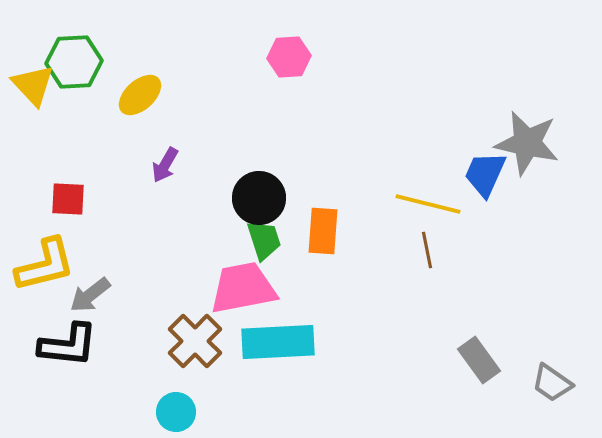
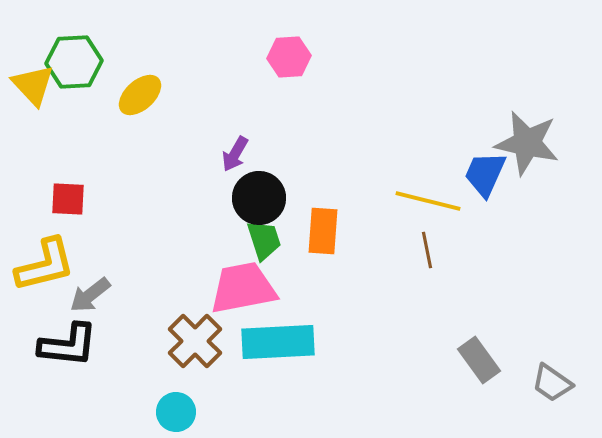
purple arrow: moved 70 px right, 11 px up
yellow line: moved 3 px up
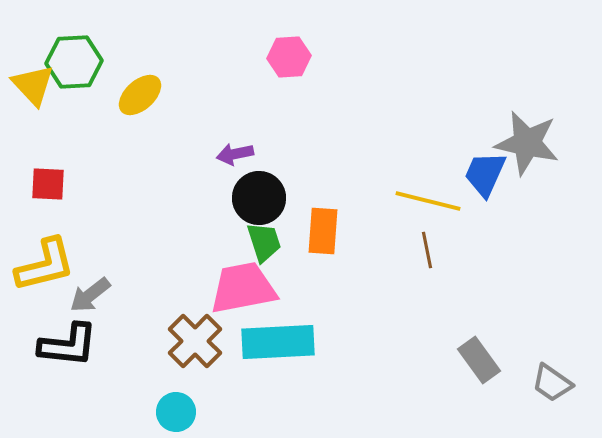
purple arrow: rotated 48 degrees clockwise
red square: moved 20 px left, 15 px up
green trapezoid: moved 2 px down
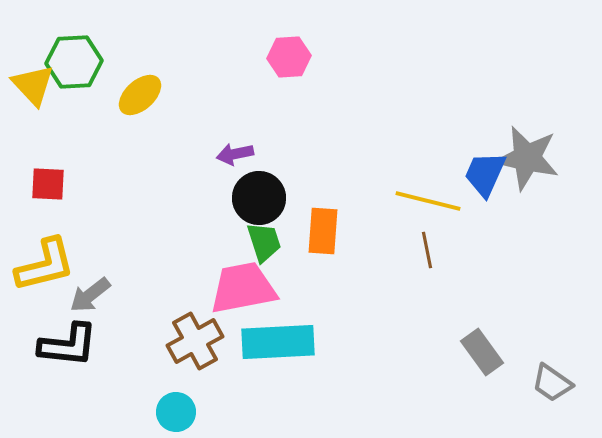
gray star: moved 15 px down
brown cross: rotated 16 degrees clockwise
gray rectangle: moved 3 px right, 8 px up
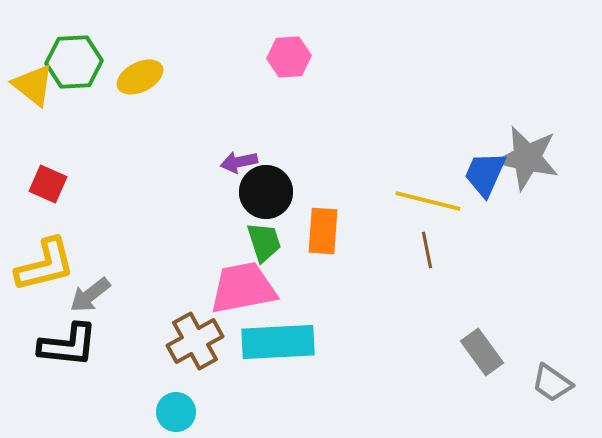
yellow triangle: rotated 9 degrees counterclockwise
yellow ellipse: moved 18 px up; rotated 15 degrees clockwise
purple arrow: moved 4 px right, 8 px down
red square: rotated 21 degrees clockwise
black circle: moved 7 px right, 6 px up
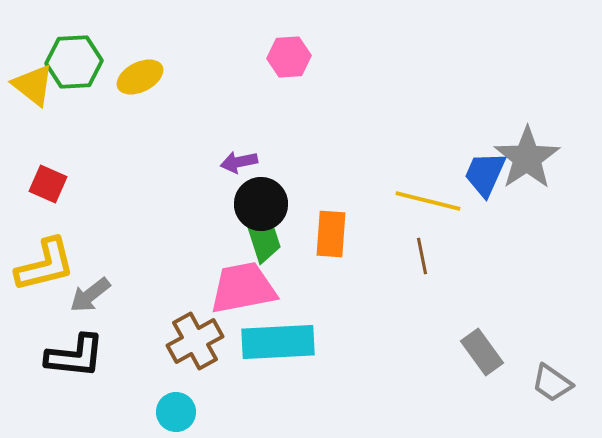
gray star: rotated 26 degrees clockwise
black circle: moved 5 px left, 12 px down
orange rectangle: moved 8 px right, 3 px down
brown line: moved 5 px left, 6 px down
black L-shape: moved 7 px right, 11 px down
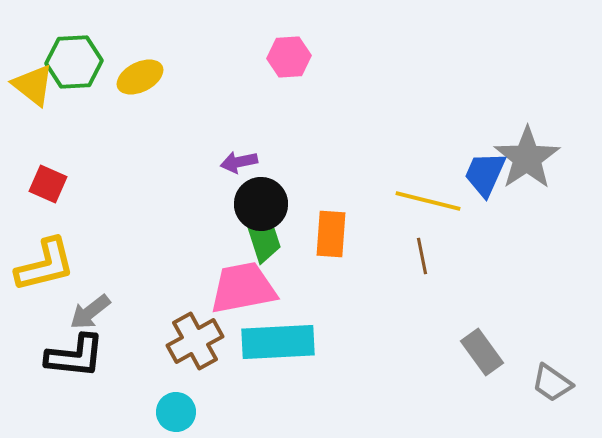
gray arrow: moved 17 px down
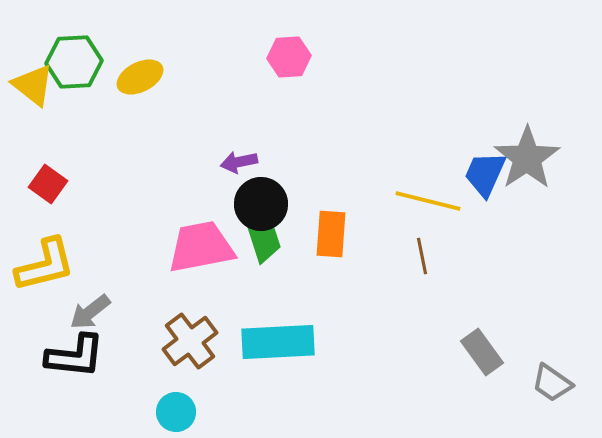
red square: rotated 12 degrees clockwise
pink trapezoid: moved 42 px left, 41 px up
brown cross: moved 5 px left; rotated 8 degrees counterclockwise
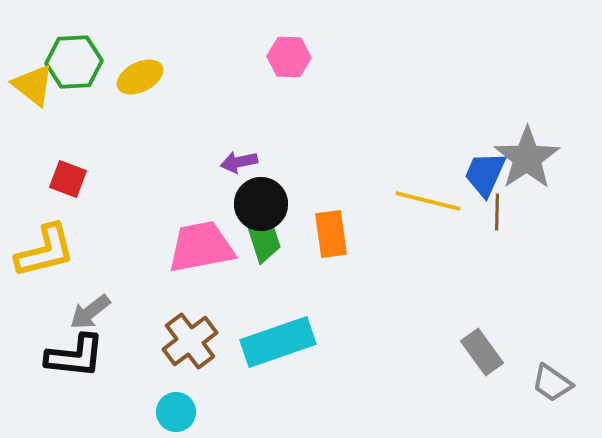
pink hexagon: rotated 6 degrees clockwise
red square: moved 20 px right, 5 px up; rotated 15 degrees counterclockwise
orange rectangle: rotated 12 degrees counterclockwise
brown line: moved 75 px right, 44 px up; rotated 12 degrees clockwise
yellow L-shape: moved 14 px up
cyan rectangle: rotated 16 degrees counterclockwise
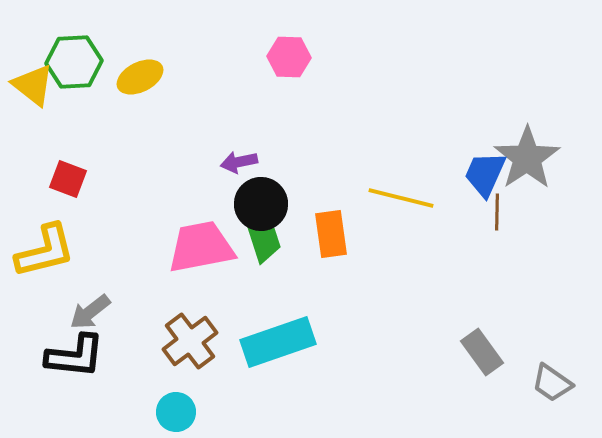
yellow line: moved 27 px left, 3 px up
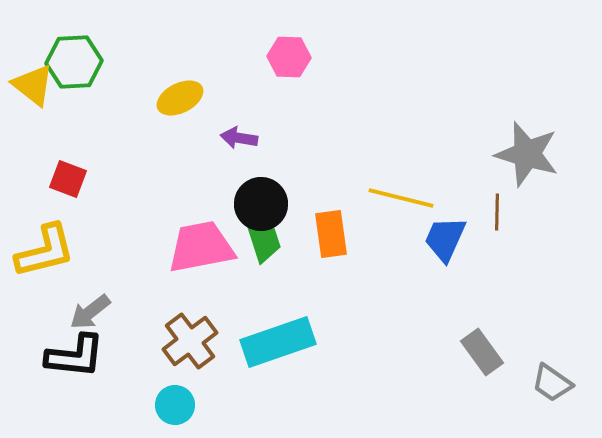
yellow ellipse: moved 40 px right, 21 px down
gray star: moved 4 px up; rotated 22 degrees counterclockwise
purple arrow: moved 24 px up; rotated 21 degrees clockwise
blue trapezoid: moved 40 px left, 65 px down
cyan circle: moved 1 px left, 7 px up
